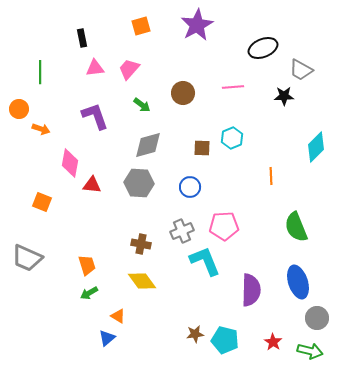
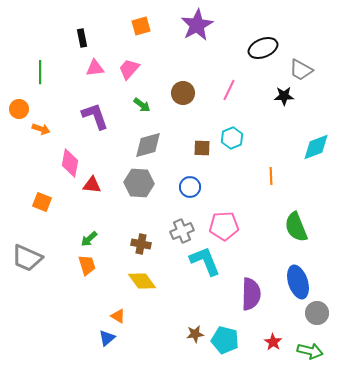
pink line at (233, 87): moved 4 px left, 3 px down; rotated 60 degrees counterclockwise
cyan diamond at (316, 147): rotated 24 degrees clockwise
purple semicircle at (251, 290): moved 4 px down
green arrow at (89, 293): moved 54 px up; rotated 12 degrees counterclockwise
gray circle at (317, 318): moved 5 px up
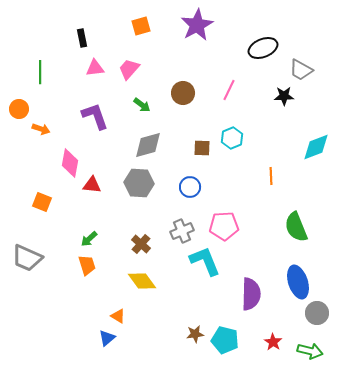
brown cross at (141, 244): rotated 30 degrees clockwise
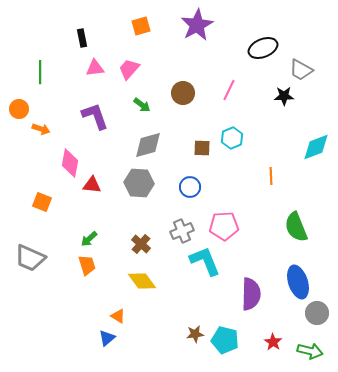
gray trapezoid at (27, 258): moved 3 px right
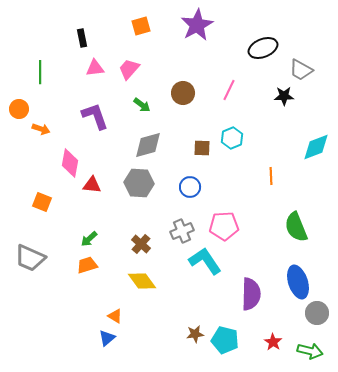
cyan L-shape at (205, 261): rotated 12 degrees counterclockwise
orange trapezoid at (87, 265): rotated 90 degrees counterclockwise
orange triangle at (118, 316): moved 3 px left
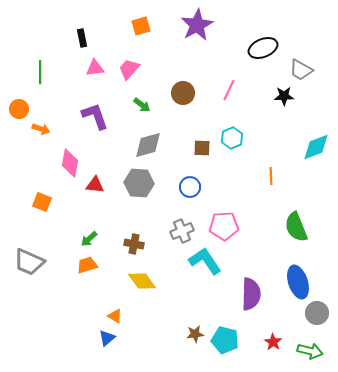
red triangle at (92, 185): moved 3 px right
brown cross at (141, 244): moved 7 px left; rotated 30 degrees counterclockwise
gray trapezoid at (30, 258): moved 1 px left, 4 px down
